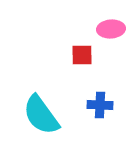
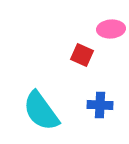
red square: rotated 25 degrees clockwise
cyan semicircle: moved 4 px up
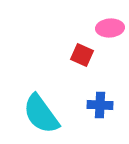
pink ellipse: moved 1 px left, 1 px up
cyan semicircle: moved 3 px down
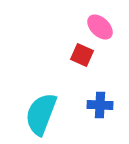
pink ellipse: moved 10 px left, 1 px up; rotated 48 degrees clockwise
cyan semicircle: rotated 57 degrees clockwise
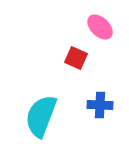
red square: moved 6 px left, 3 px down
cyan semicircle: moved 2 px down
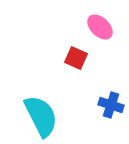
blue cross: moved 11 px right; rotated 15 degrees clockwise
cyan semicircle: rotated 132 degrees clockwise
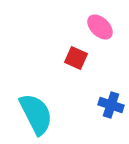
cyan semicircle: moved 5 px left, 2 px up
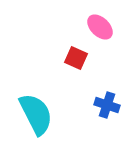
blue cross: moved 4 px left
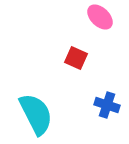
pink ellipse: moved 10 px up
